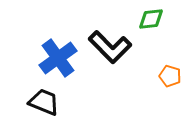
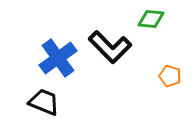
green diamond: rotated 12 degrees clockwise
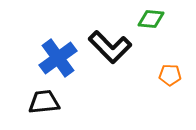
orange pentagon: moved 1 px up; rotated 15 degrees counterclockwise
black trapezoid: rotated 28 degrees counterclockwise
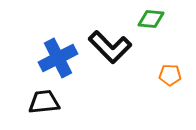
blue cross: rotated 9 degrees clockwise
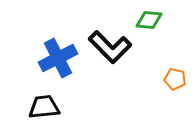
green diamond: moved 2 px left, 1 px down
orange pentagon: moved 5 px right, 4 px down; rotated 10 degrees clockwise
black trapezoid: moved 5 px down
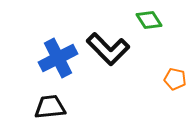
green diamond: rotated 52 degrees clockwise
black L-shape: moved 2 px left, 2 px down
black trapezoid: moved 6 px right
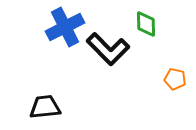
green diamond: moved 3 px left, 4 px down; rotated 32 degrees clockwise
blue cross: moved 7 px right, 31 px up
black trapezoid: moved 5 px left
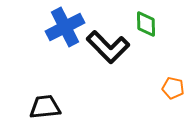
black L-shape: moved 2 px up
orange pentagon: moved 2 px left, 9 px down
